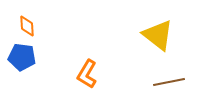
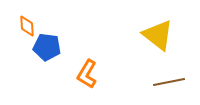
blue pentagon: moved 25 px right, 10 px up
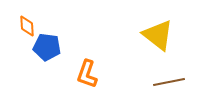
orange L-shape: rotated 12 degrees counterclockwise
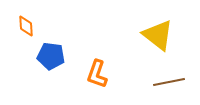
orange diamond: moved 1 px left
blue pentagon: moved 4 px right, 9 px down
orange L-shape: moved 10 px right
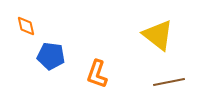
orange diamond: rotated 10 degrees counterclockwise
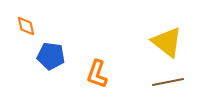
yellow triangle: moved 9 px right, 7 px down
brown line: moved 1 px left
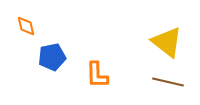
blue pentagon: moved 1 px right, 1 px down; rotated 20 degrees counterclockwise
orange L-shape: moved 1 px down; rotated 20 degrees counterclockwise
brown line: rotated 24 degrees clockwise
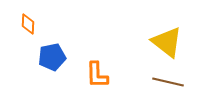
orange diamond: moved 2 px right, 2 px up; rotated 15 degrees clockwise
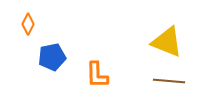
orange diamond: rotated 25 degrees clockwise
yellow triangle: rotated 16 degrees counterclockwise
brown line: moved 1 px right, 1 px up; rotated 8 degrees counterclockwise
